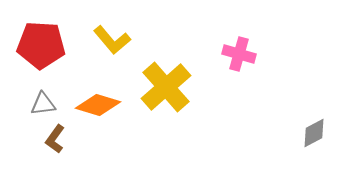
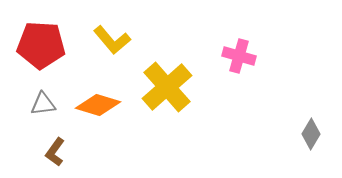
pink cross: moved 2 px down
yellow cross: moved 1 px right
gray diamond: moved 3 px left, 1 px down; rotated 32 degrees counterclockwise
brown L-shape: moved 13 px down
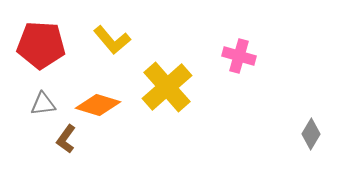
brown L-shape: moved 11 px right, 13 px up
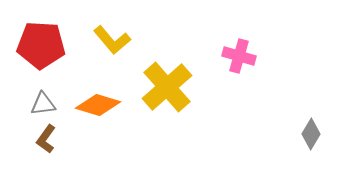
brown L-shape: moved 20 px left
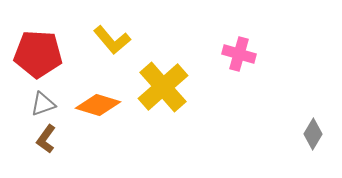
red pentagon: moved 3 px left, 9 px down
pink cross: moved 2 px up
yellow cross: moved 4 px left
gray triangle: rotated 12 degrees counterclockwise
gray diamond: moved 2 px right
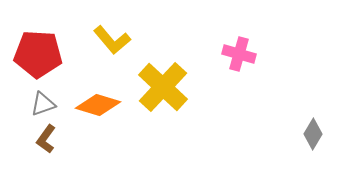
yellow cross: rotated 6 degrees counterclockwise
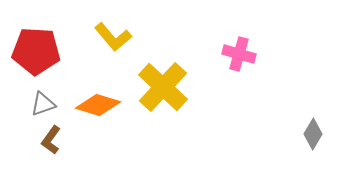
yellow L-shape: moved 1 px right, 3 px up
red pentagon: moved 2 px left, 3 px up
brown L-shape: moved 5 px right, 1 px down
